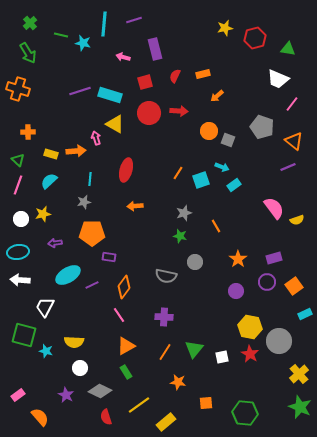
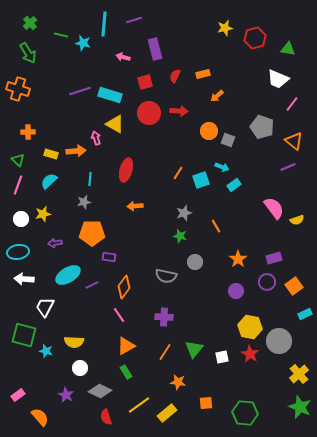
white arrow at (20, 280): moved 4 px right, 1 px up
yellow rectangle at (166, 422): moved 1 px right, 9 px up
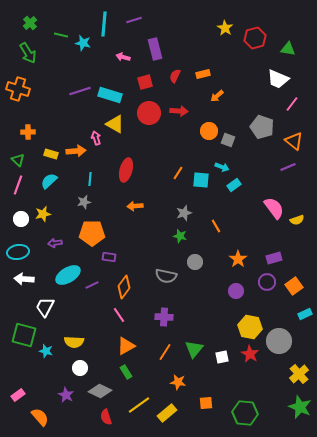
yellow star at (225, 28): rotated 28 degrees counterclockwise
cyan square at (201, 180): rotated 24 degrees clockwise
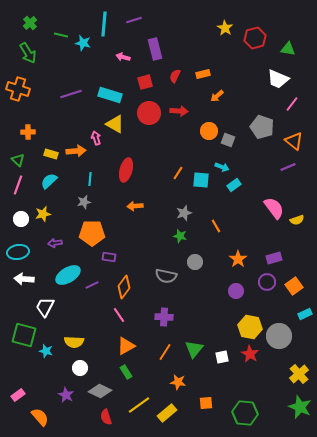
purple line at (80, 91): moved 9 px left, 3 px down
gray circle at (279, 341): moved 5 px up
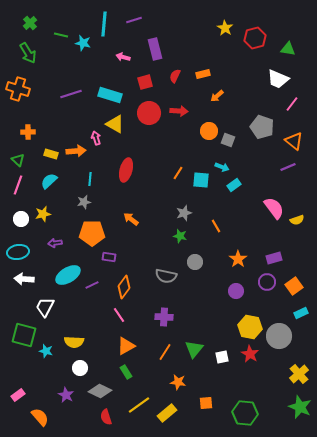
orange arrow at (135, 206): moved 4 px left, 13 px down; rotated 42 degrees clockwise
cyan rectangle at (305, 314): moved 4 px left, 1 px up
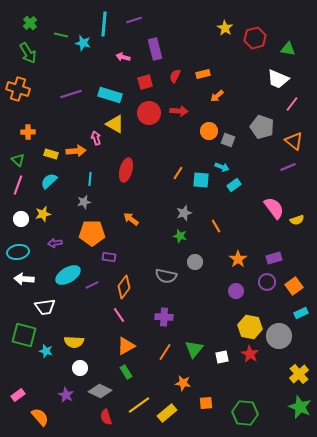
white trapezoid at (45, 307): rotated 125 degrees counterclockwise
orange star at (178, 382): moved 5 px right, 1 px down
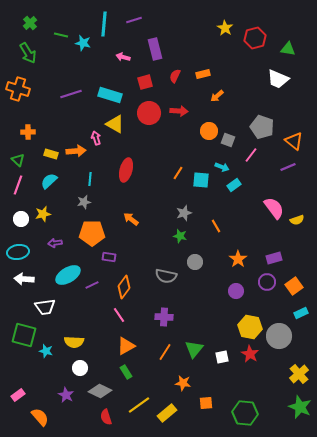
pink line at (292, 104): moved 41 px left, 51 px down
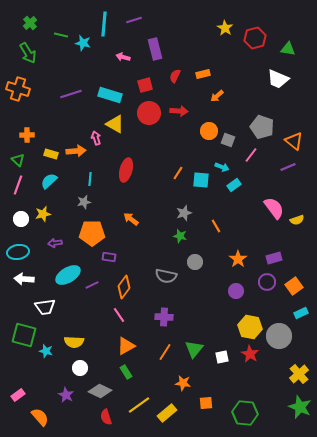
red square at (145, 82): moved 3 px down
orange cross at (28, 132): moved 1 px left, 3 px down
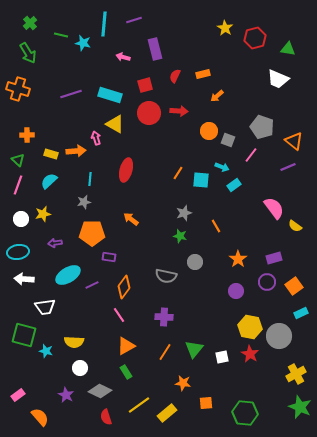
yellow semicircle at (297, 220): moved 2 px left, 6 px down; rotated 56 degrees clockwise
yellow cross at (299, 374): moved 3 px left; rotated 12 degrees clockwise
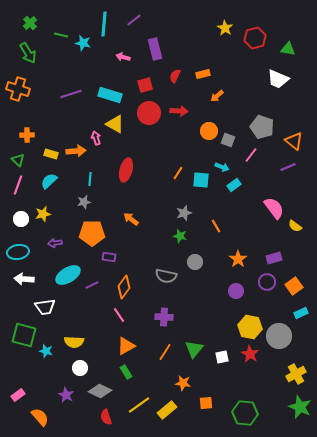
purple line at (134, 20): rotated 21 degrees counterclockwise
yellow rectangle at (167, 413): moved 3 px up
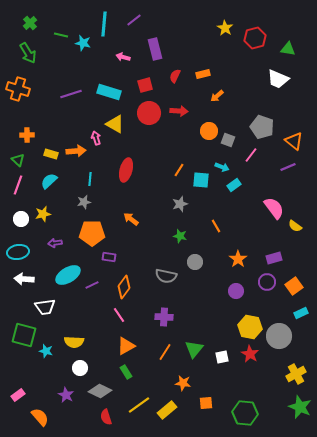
cyan rectangle at (110, 95): moved 1 px left, 3 px up
orange line at (178, 173): moved 1 px right, 3 px up
gray star at (184, 213): moved 4 px left, 9 px up
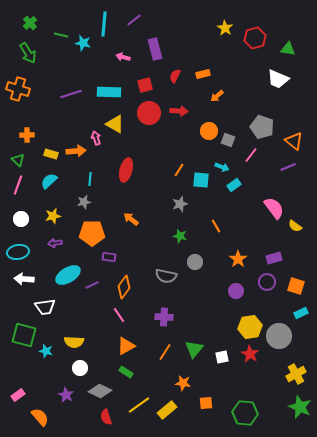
cyan rectangle at (109, 92): rotated 15 degrees counterclockwise
yellow star at (43, 214): moved 10 px right, 2 px down
orange square at (294, 286): moved 2 px right; rotated 36 degrees counterclockwise
yellow hexagon at (250, 327): rotated 20 degrees counterclockwise
green rectangle at (126, 372): rotated 24 degrees counterclockwise
